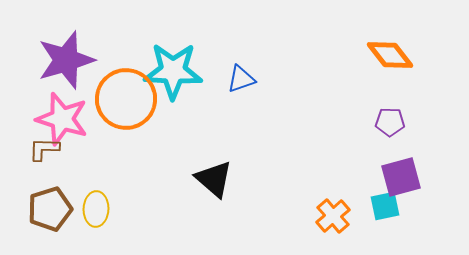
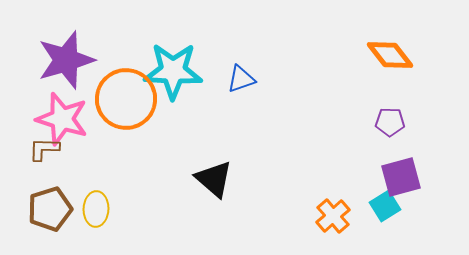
cyan square: rotated 20 degrees counterclockwise
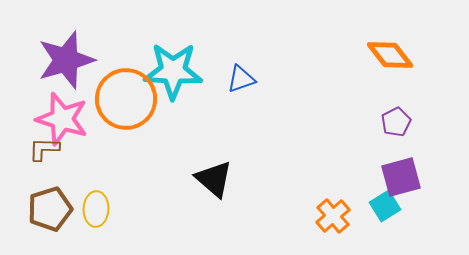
purple pentagon: moved 6 px right; rotated 28 degrees counterclockwise
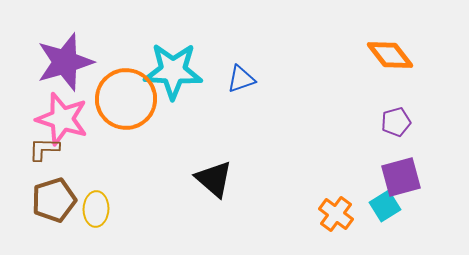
purple star: moved 1 px left, 2 px down
purple pentagon: rotated 12 degrees clockwise
brown pentagon: moved 4 px right, 9 px up
orange cross: moved 3 px right, 2 px up; rotated 12 degrees counterclockwise
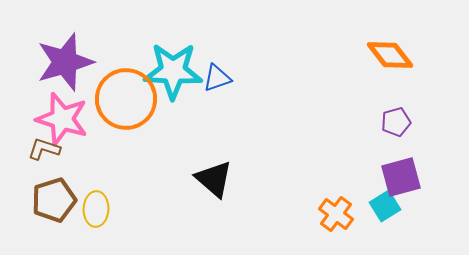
blue triangle: moved 24 px left, 1 px up
brown L-shape: rotated 16 degrees clockwise
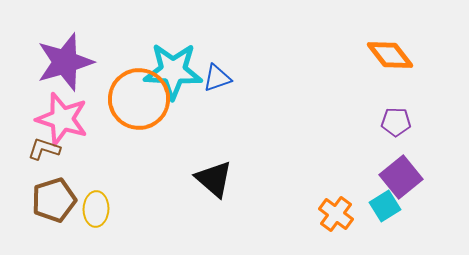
orange circle: moved 13 px right
purple pentagon: rotated 16 degrees clockwise
purple square: rotated 24 degrees counterclockwise
